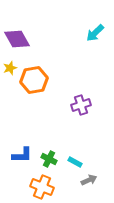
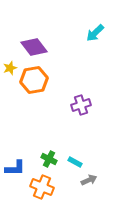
purple diamond: moved 17 px right, 8 px down; rotated 8 degrees counterclockwise
blue L-shape: moved 7 px left, 13 px down
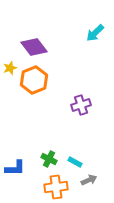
orange hexagon: rotated 12 degrees counterclockwise
orange cross: moved 14 px right; rotated 30 degrees counterclockwise
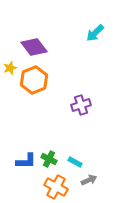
blue L-shape: moved 11 px right, 7 px up
orange cross: rotated 35 degrees clockwise
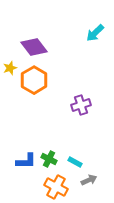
orange hexagon: rotated 8 degrees counterclockwise
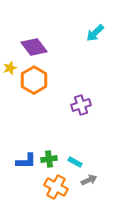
green cross: rotated 35 degrees counterclockwise
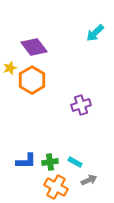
orange hexagon: moved 2 px left
green cross: moved 1 px right, 3 px down
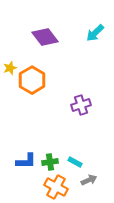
purple diamond: moved 11 px right, 10 px up
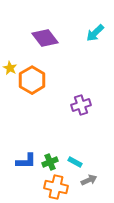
purple diamond: moved 1 px down
yellow star: rotated 24 degrees counterclockwise
green cross: rotated 14 degrees counterclockwise
orange cross: rotated 15 degrees counterclockwise
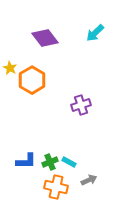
cyan rectangle: moved 6 px left
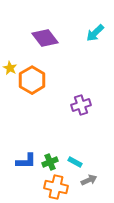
cyan rectangle: moved 6 px right
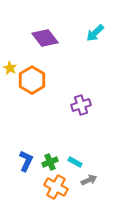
blue L-shape: rotated 65 degrees counterclockwise
orange cross: rotated 15 degrees clockwise
